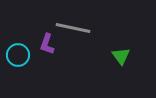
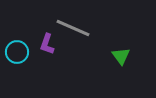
gray line: rotated 12 degrees clockwise
cyan circle: moved 1 px left, 3 px up
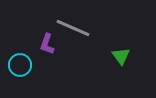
cyan circle: moved 3 px right, 13 px down
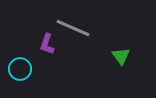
cyan circle: moved 4 px down
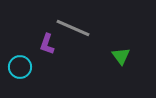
cyan circle: moved 2 px up
